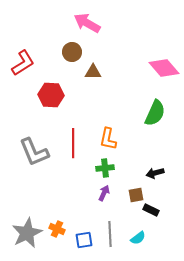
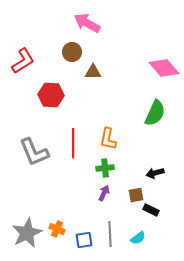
red L-shape: moved 2 px up
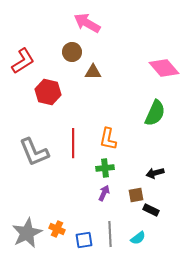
red hexagon: moved 3 px left, 3 px up; rotated 10 degrees clockwise
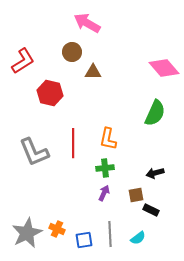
red hexagon: moved 2 px right, 1 px down
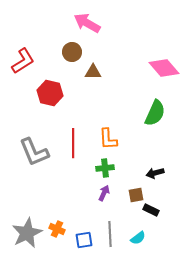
orange L-shape: rotated 15 degrees counterclockwise
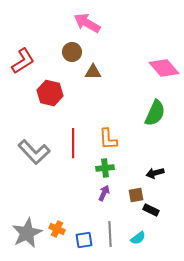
gray L-shape: rotated 20 degrees counterclockwise
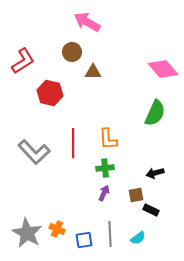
pink arrow: moved 1 px up
pink diamond: moved 1 px left, 1 px down
gray star: rotated 16 degrees counterclockwise
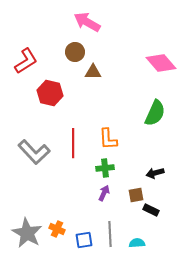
brown circle: moved 3 px right
red L-shape: moved 3 px right
pink diamond: moved 2 px left, 6 px up
cyan semicircle: moved 1 px left, 5 px down; rotated 147 degrees counterclockwise
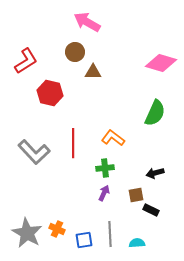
pink diamond: rotated 32 degrees counterclockwise
orange L-shape: moved 5 px right, 1 px up; rotated 130 degrees clockwise
